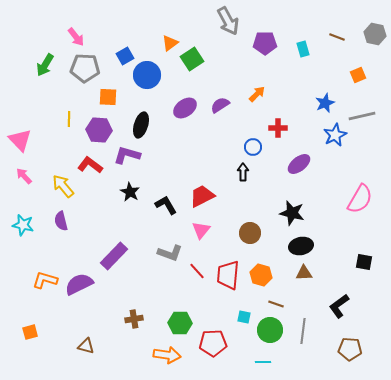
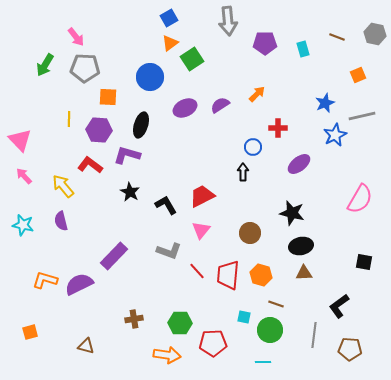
gray arrow at (228, 21): rotated 24 degrees clockwise
blue square at (125, 56): moved 44 px right, 38 px up
blue circle at (147, 75): moved 3 px right, 2 px down
purple ellipse at (185, 108): rotated 10 degrees clockwise
gray L-shape at (170, 253): moved 1 px left, 2 px up
gray line at (303, 331): moved 11 px right, 4 px down
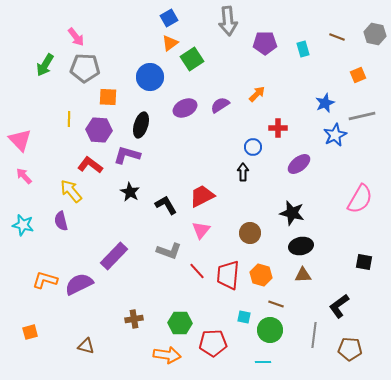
yellow arrow at (63, 186): moved 8 px right, 5 px down
brown triangle at (304, 273): moved 1 px left, 2 px down
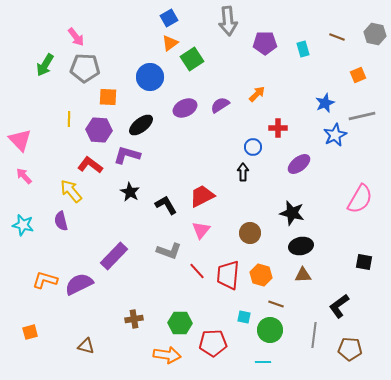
black ellipse at (141, 125): rotated 35 degrees clockwise
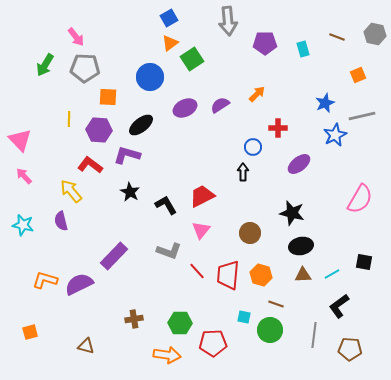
cyan line at (263, 362): moved 69 px right, 88 px up; rotated 28 degrees counterclockwise
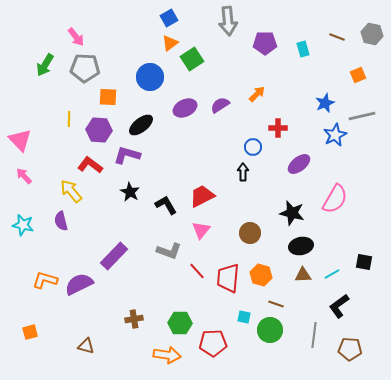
gray hexagon at (375, 34): moved 3 px left
pink semicircle at (360, 199): moved 25 px left
red trapezoid at (228, 275): moved 3 px down
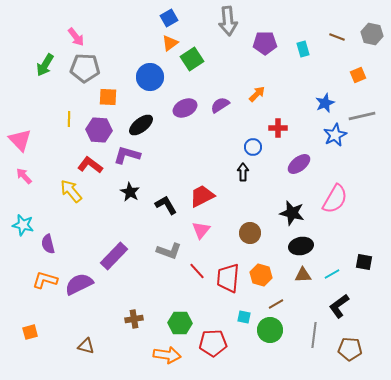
purple semicircle at (61, 221): moved 13 px left, 23 px down
brown line at (276, 304): rotated 49 degrees counterclockwise
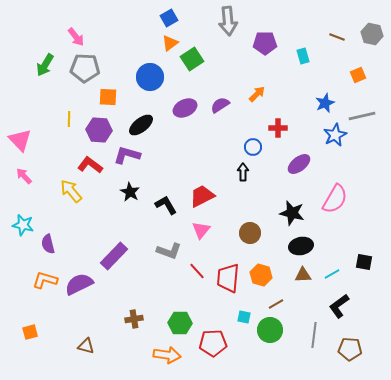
cyan rectangle at (303, 49): moved 7 px down
